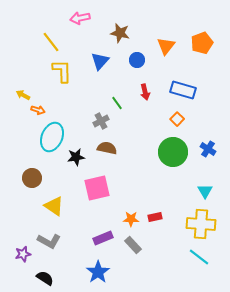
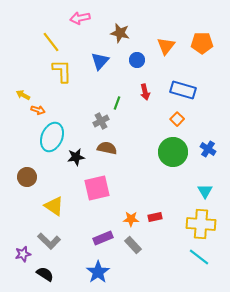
orange pentagon: rotated 20 degrees clockwise
green line: rotated 56 degrees clockwise
brown circle: moved 5 px left, 1 px up
gray L-shape: rotated 15 degrees clockwise
black semicircle: moved 4 px up
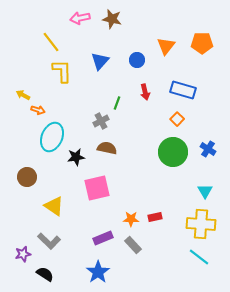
brown star: moved 8 px left, 14 px up
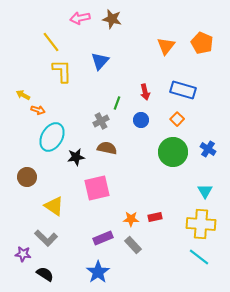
orange pentagon: rotated 25 degrees clockwise
blue circle: moved 4 px right, 60 px down
cyan ellipse: rotated 8 degrees clockwise
gray L-shape: moved 3 px left, 3 px up
purple star: rotated 21 degrees clockwise
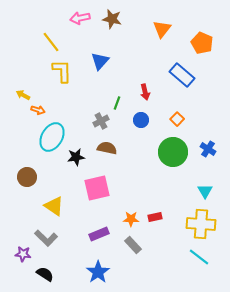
orange triangle: moved 4 px left, 17 px up
blue rectangle: moved 1 px left, 15 px up; rotated 25 degrees clockwise
purple rectangle: moved 4 px left, 4 px up
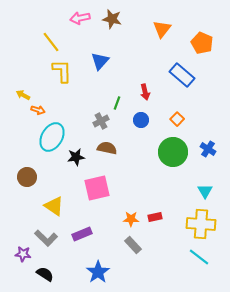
purple rectangle: moved 17 px left
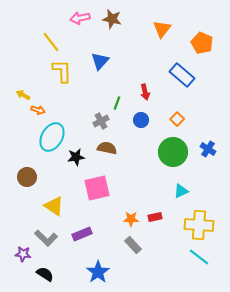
cyan triangle: moved 24 px left; rotated 35 degrees clockwise
yellow cross: moved 2 px left, 1 px down
